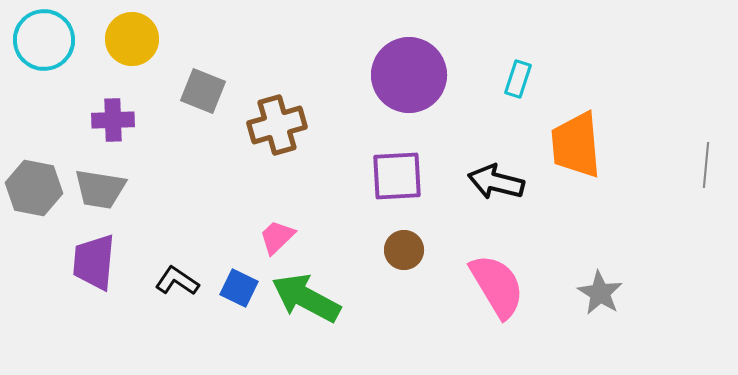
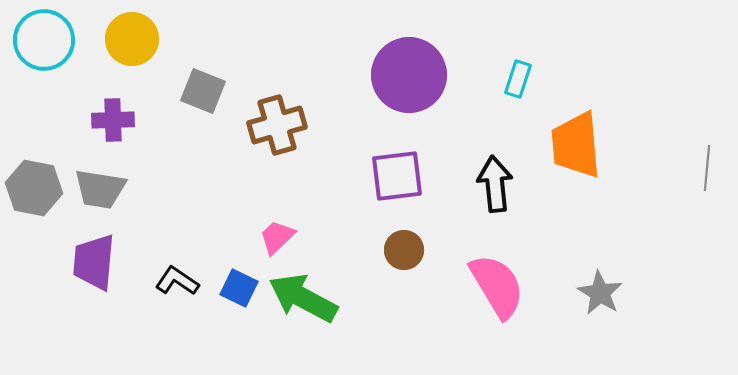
gray line: moved 1 px right, 3 px down
purple square: rotated 4 degrees counterclockwise
black arrow: moved 1 px left, 2 px down; rotated 70 degrees clockwise
green arrow: moved 3 px left
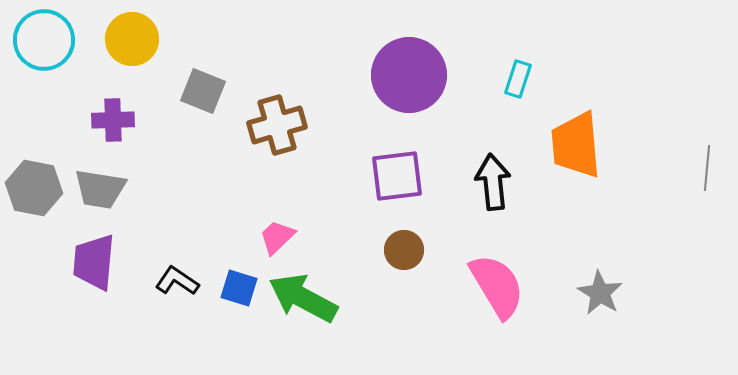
black arrow: moved 2 px left, 2 px up
blue square: rotated 9 degrees counterclockwise
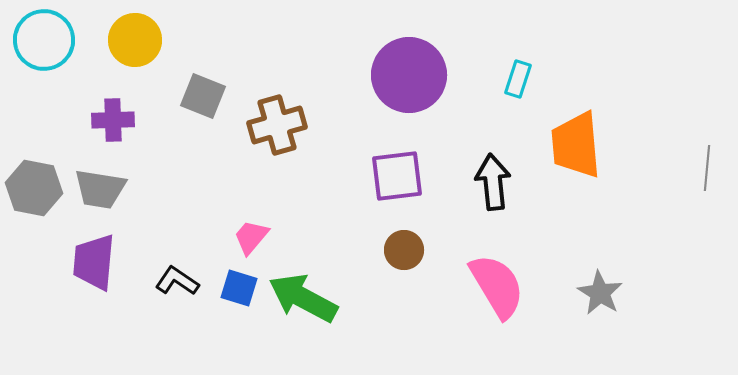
yellow circle: moved 3 px right, 1 px down
gray square: moved 5 px down
pink trapezoid: moved 26 px left; rotated 6 degrees counterclockwise
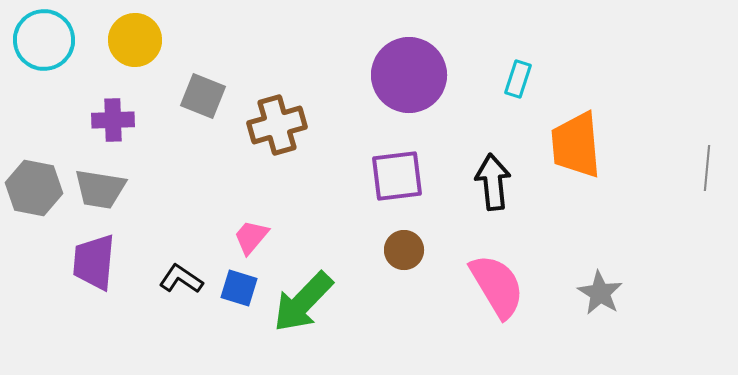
black L-shape: moved 4 px right, 2 px up
green arrow: moved 4 px down; rotated 74 degrees counterclockwise
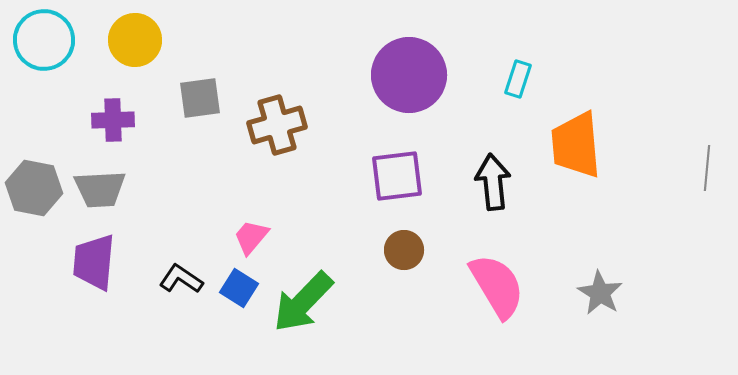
gray square: moved 3 px left, 2 px down; rotated 30 degrees counterclockwise
gray trapezoid: rotated 12 degrees counterclockwise
blue square: rotated 15 degrees clockwise
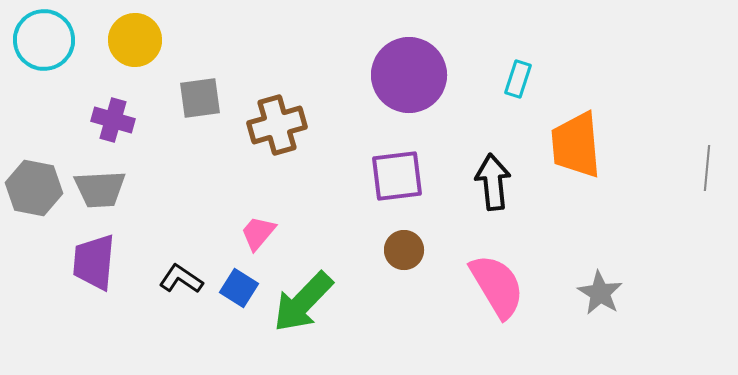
purple cross: rotated 18 degrees clockwise
pink trapezoid: moved 7 px right, 4 px up
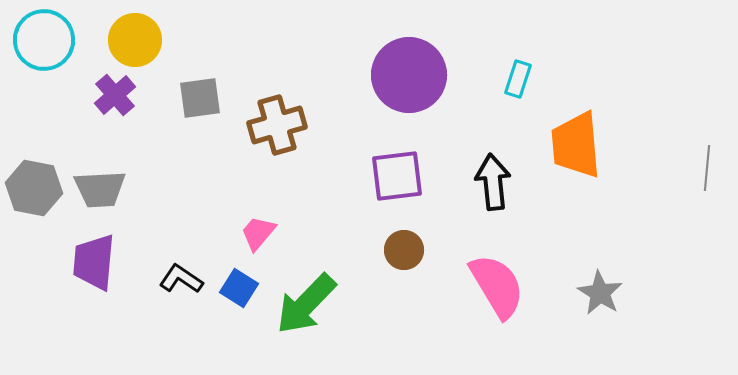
purple cross: moved 2 px right, 25 px up; rotated 33 degrees clockwise
green arrow: moved 3 px right, 2 px down
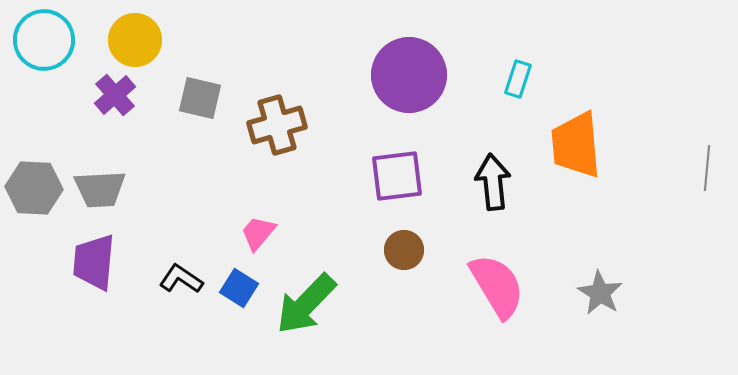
gray square: rotated 21 degrees clockwise
gray hexagon: rotated 8 degrees counterclockwise
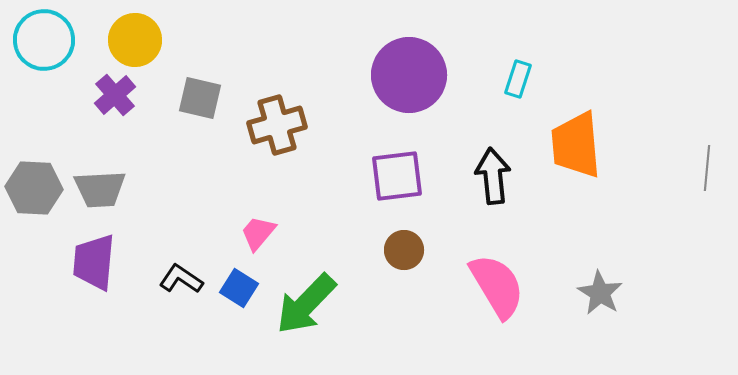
black arrow: moved 6 px up
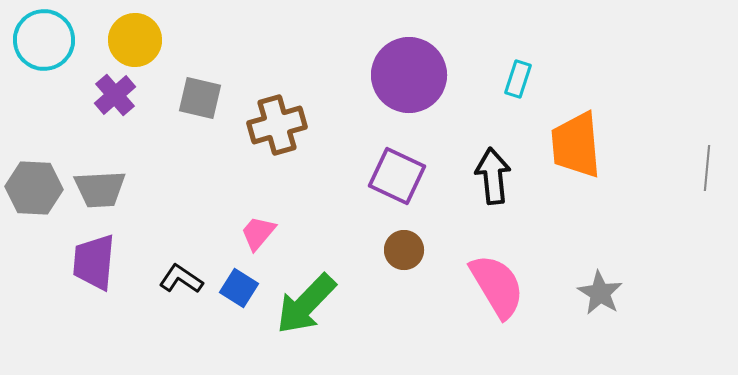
purple square: rotated 32 degrees clockwise
